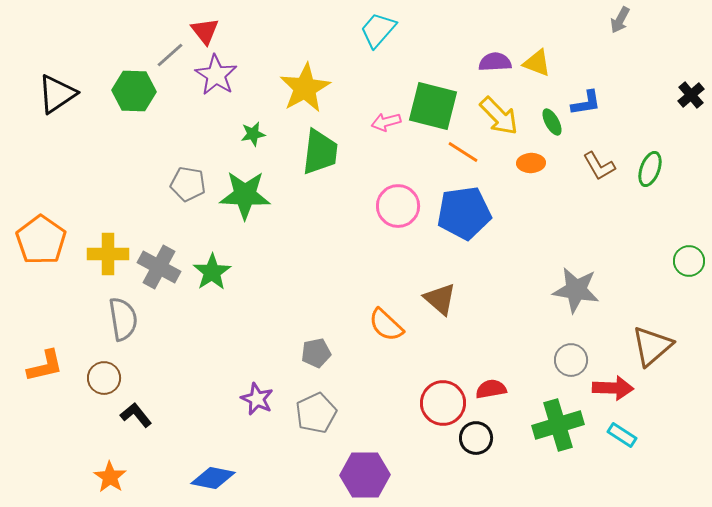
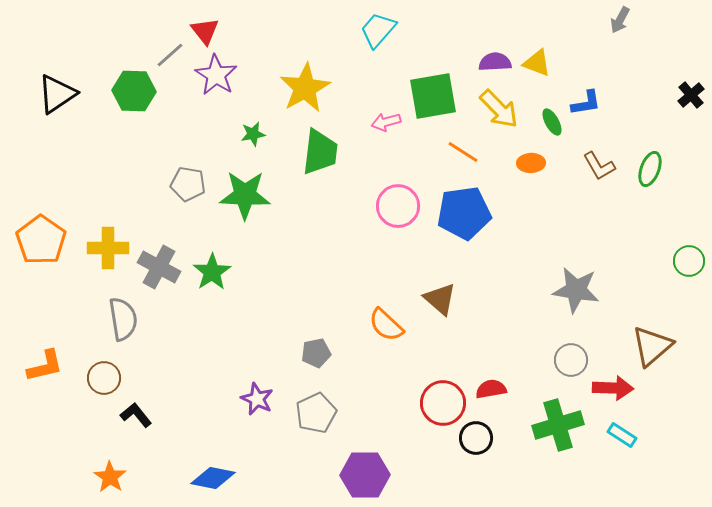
green square at (433, 106): moved 10 px up; rotated 24 degrees counterclockwise
yellow arrow at (499, 116): moved 7 px up
yellow cross at (108, 254): moved 6 px up
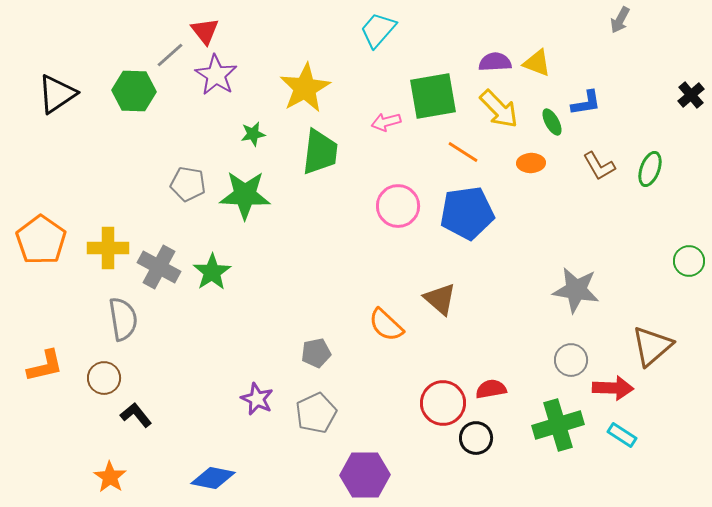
blue pentagon at (464, 213): moved 3 px right
